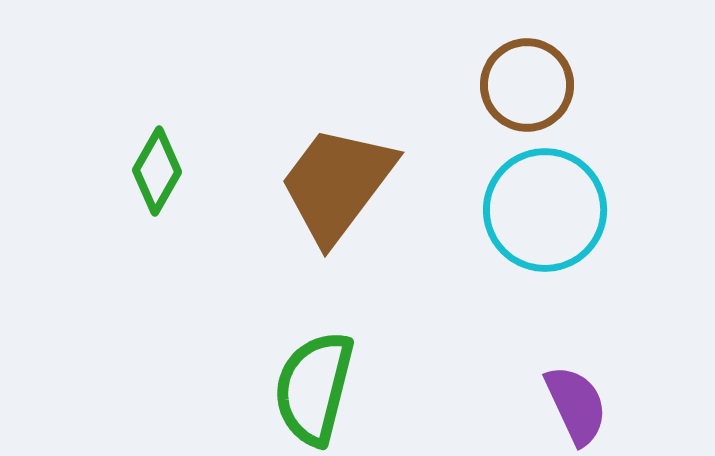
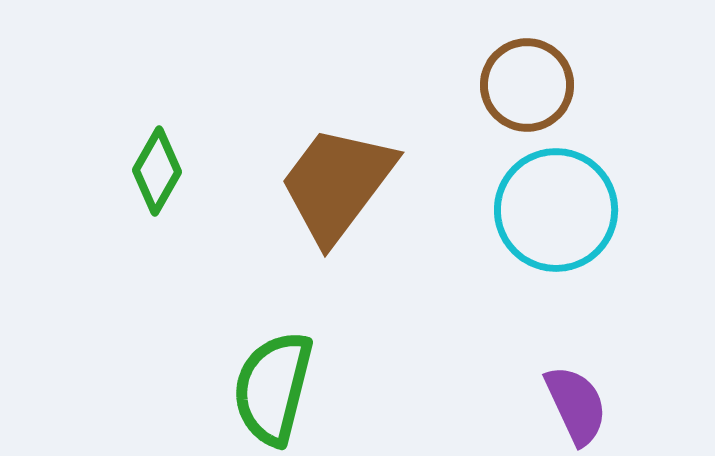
cyan circle: moved 11 px right
green semicircle: moved 41 px left
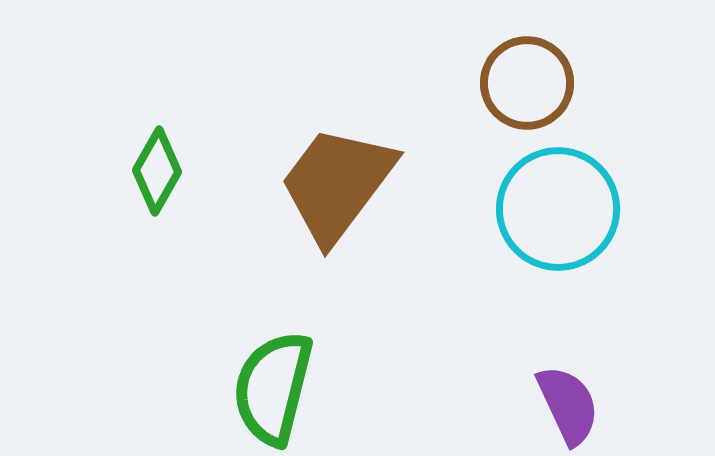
brown circle: moved 2 px up
cyan circle: moved 2 px right, 1 px up
purple semicircle: moved 8 px left
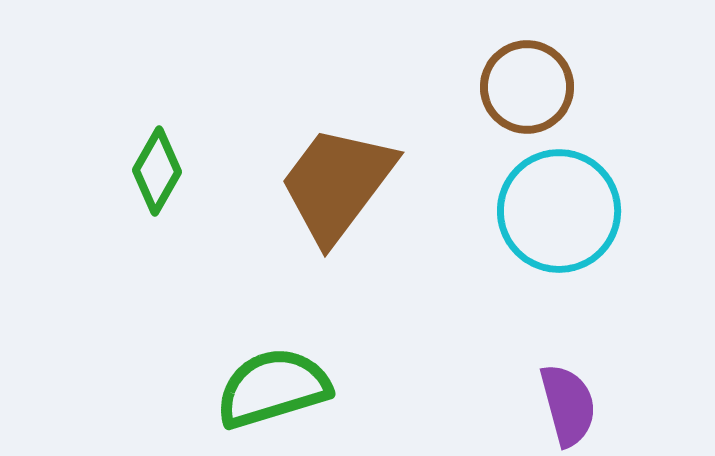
brown circle: moved 4 px down
cyan circle: moved 1 px right, 2 px down
green semicircle: rotated 59 degrees clockwise
purple semicircle: rotated 10 degrees clockwise
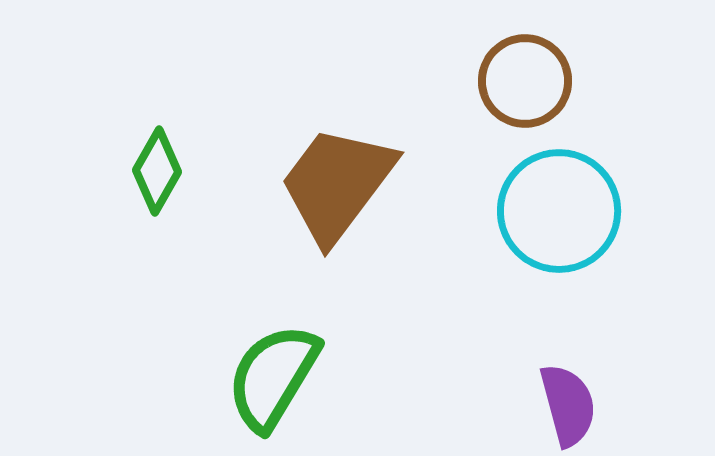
brown circle: moved 2 px left, 6 px up
green semicircle: moved 11 px up; rotated 42 degrees counterclockwise
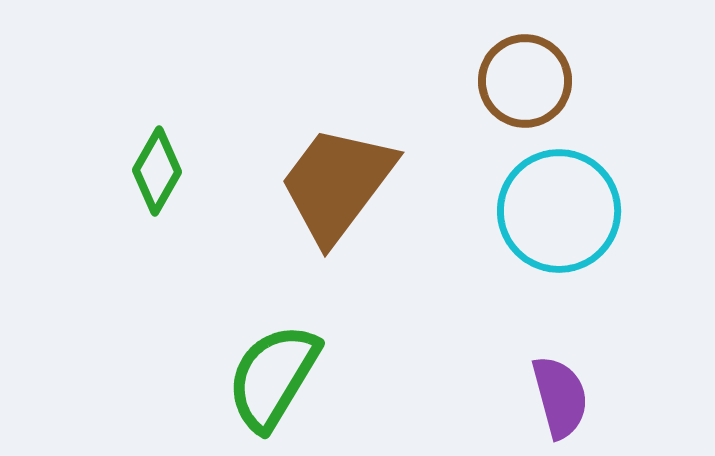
purple semicircle: moved 8 px left, 8 px up
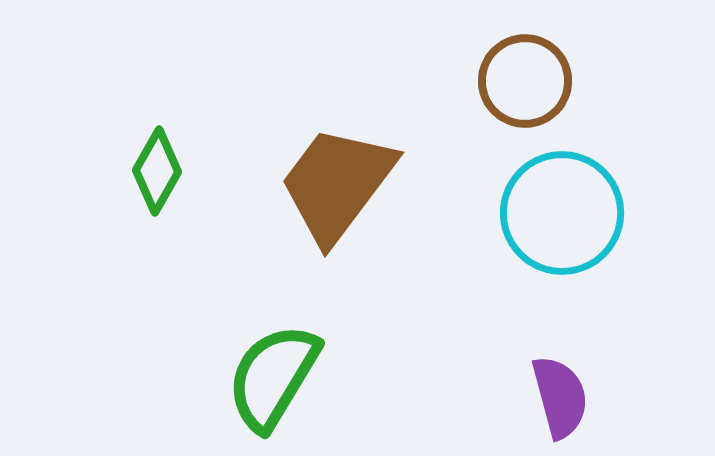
cyan circle: moved 3 px right, 2 px down
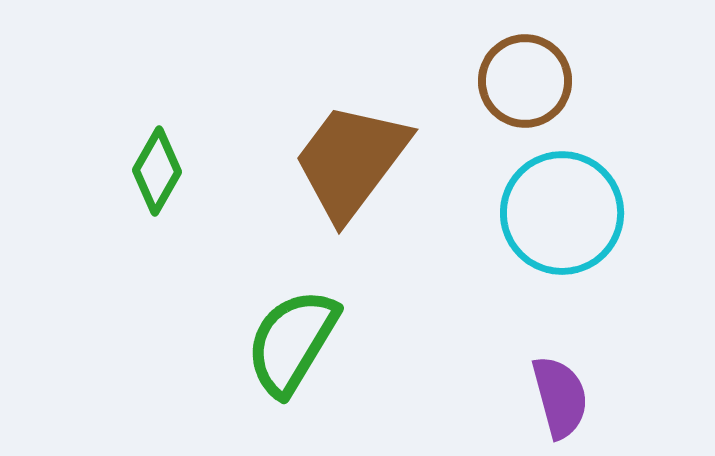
brown trapezoid: moved 14 px right, 23 px up
green semicircle: moved 19 px right, 35 px up
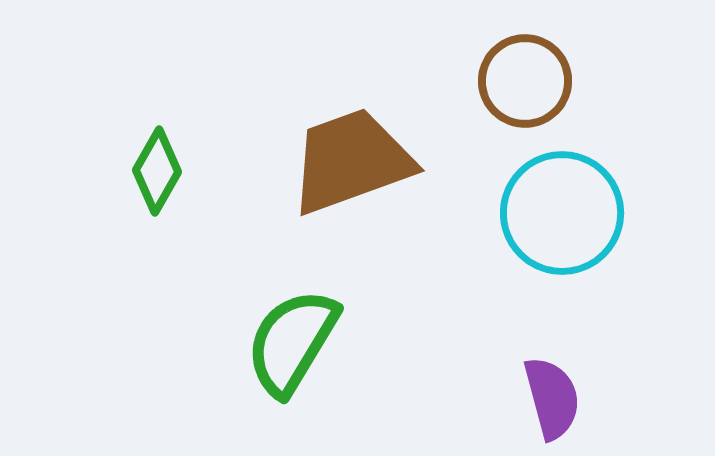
brown trapezoid: rotated 33 degrees clockwise
purple semicircle: moved 8 px left, 1 px down
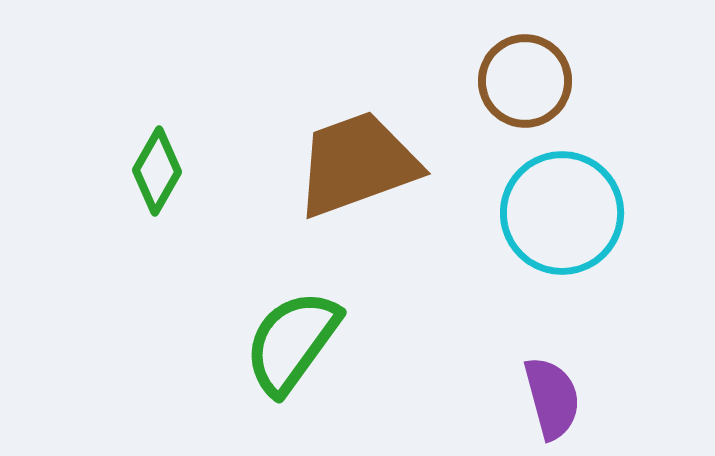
brown trapezoid: moved 6 px right, 3 px down
green semicircle: rotated 5 degrees clockwise
